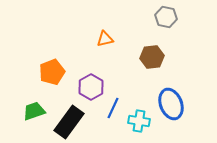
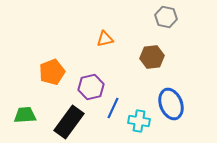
purple hexagon: rotated 15 degrees clockwise
green trapezoid: moved 9 px left, 4 px down; rotated 15 degrees clockwise
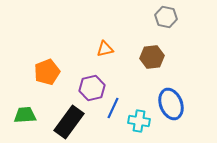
orange triangle: moved 10 px down
orange pentagon: moved 5 px left
purple hexagon: moved 1 px right, 1 px down
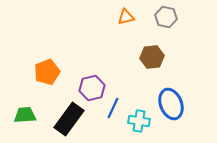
orange triangle: moved 21 px right, 32 px up
black rectangle: moved 3 px up
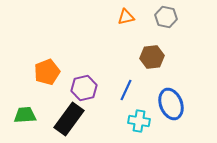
purple hexagon: moved 8 px left
blue line: moved 13 px right, 18 px up
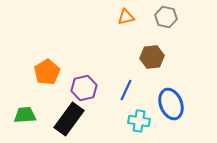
orange pentagon: rotated 10 degrees counterclockwise
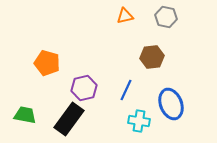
orange triangle: moved 1 px left, 1 px up
orange pentagon: moved 9 px up; rotated 25 degrees counterclockwise
green trapezoid: rotated 15 degrees clockwise
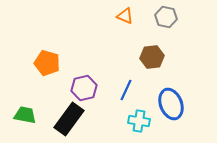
orange triangle: rotated 36 degrees clockwise
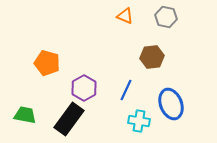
purple hexagon: rotated 15 degrees counterclockwise
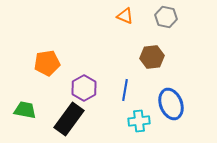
orange pentagon: rotated 25 degrees counterclockwise
blue line: moved 1 px left; rotated 15 degrees counterclockwise
green trapezoid: moved 5 px up
cyan cross: rotated 15 degrees counterclockwise
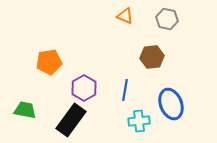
gray hexagon: moved 1 px right, 2 px down
orange pentagon: moved 2 px right, 1 px up
black rectangle: moved 2 px right, 1 px down
